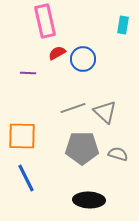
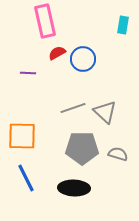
black ellipse: moved 15 px left, 12 px up
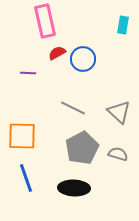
gray line: rotated 45 degrees clockwise
gray triangle: moved 14 px right
gray pentagon: rotated 28 degrees counterclockwise
blue line: rotated 8 degrees clockwise
